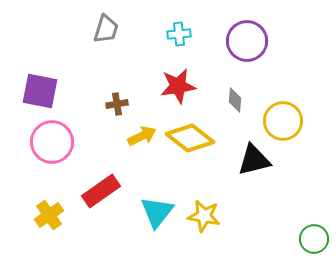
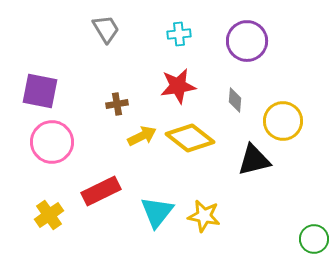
gray trapezoid: rotated 48 degrees counterclockwise
red rectangle: rotated 9 degrees clockwise
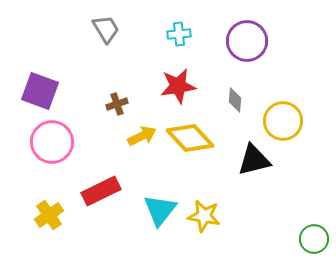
purple square: rotated 9 degrees clockwise
brown cross: rotated 10 degrees counterclockwise
yellow diamond: rotated 9 degrees clockwise
cyan triangle: moved 3 px right, 2 px up
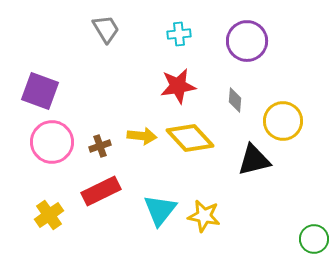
brown cross: moved 17 px left, 42 px down
yellow arrow: rotated 32 degrees clockwise
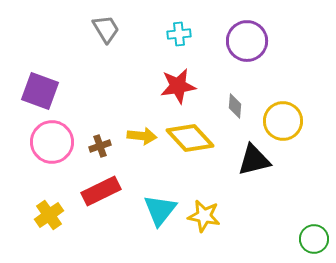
gray diamond: moved 6 px down
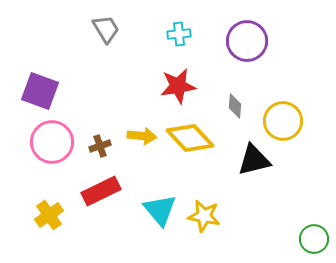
cyan triangle: rotated 18 degrees counterclockwise
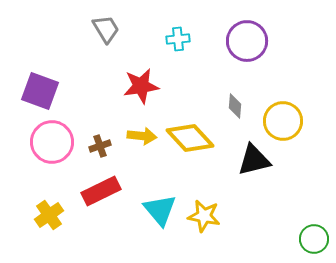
cyan cross: moved 1 px left, 5 px down
red star: moved 37 px left
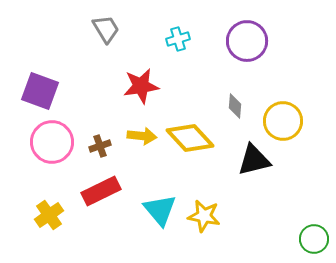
cyan cross: rotated 10 degrees counterclockwise
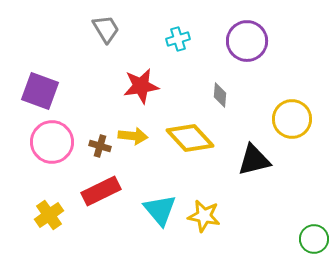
gray diamond: moved 15 px left, 11 px up
yellow circle: moved 9 px right, 2 px up
yellow arrow: moved 9 px left
brown cross: rotated 35 degrees clockwise
